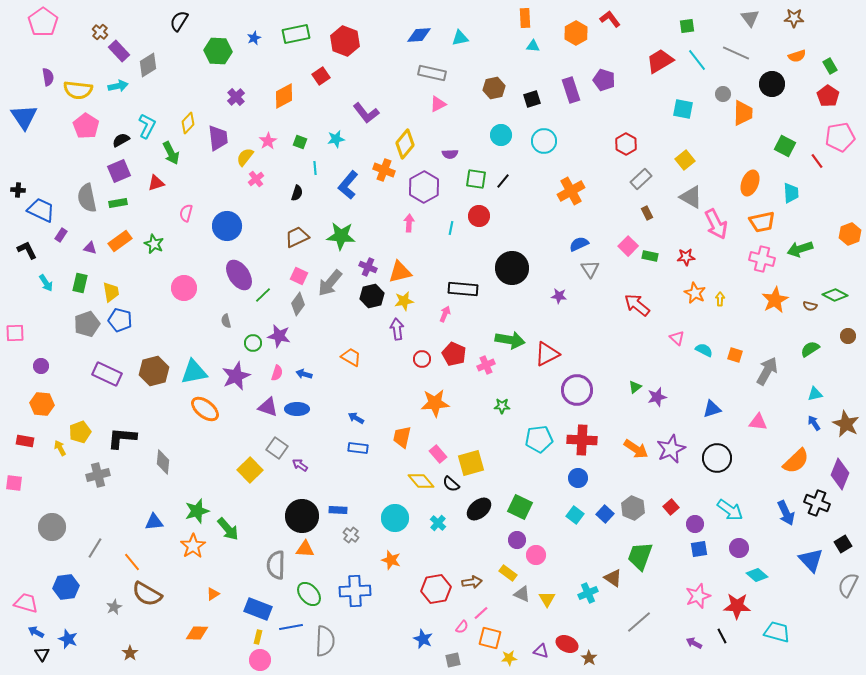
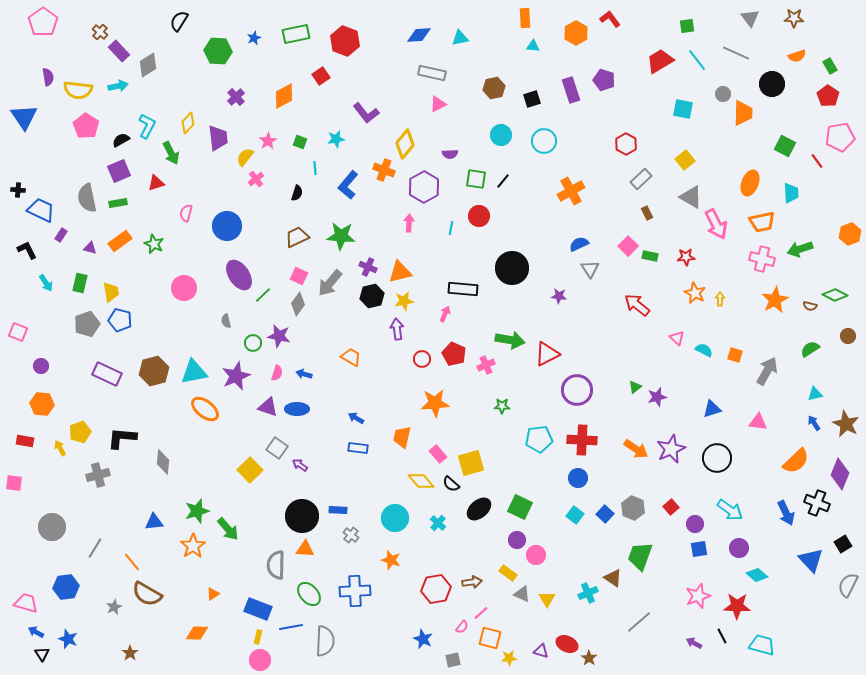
pink square at (15, 333): moved 3 px right, 1 px up; rotated 24 degrees clockwise
cyan trapezoid at (777, 632): moved 15 px left, 13 px down
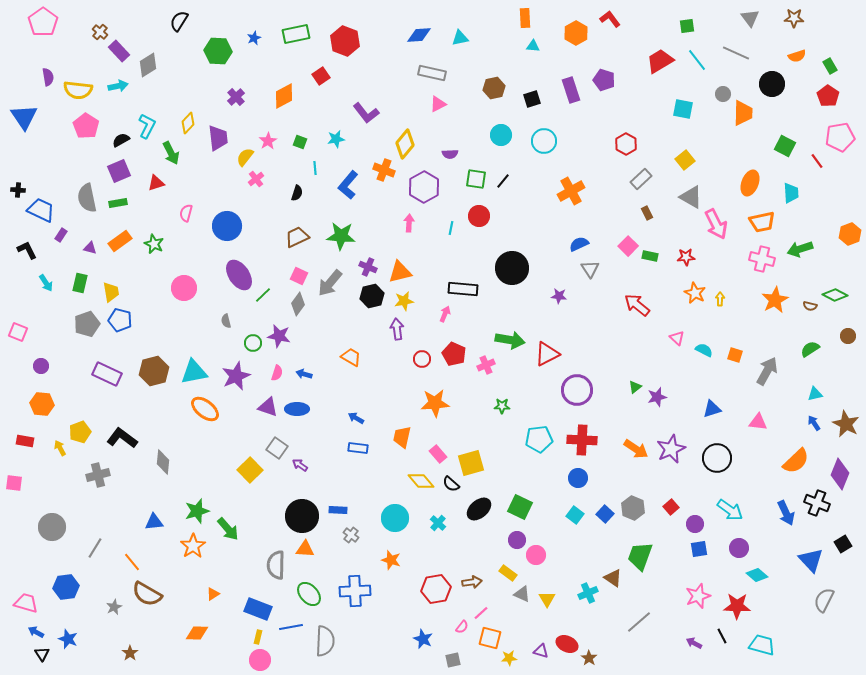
black L-shape at (122, 438): rotated 32 degrees clockwise
gray semicircle at (848, 585): moved 24 px left, 15 px down
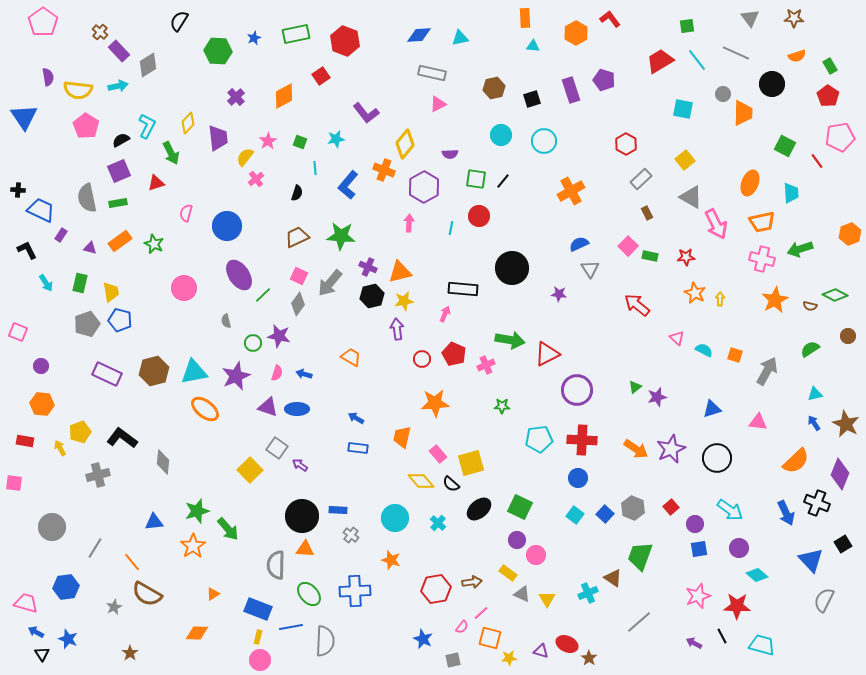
purple star at (559, 296): moved 2 px up
